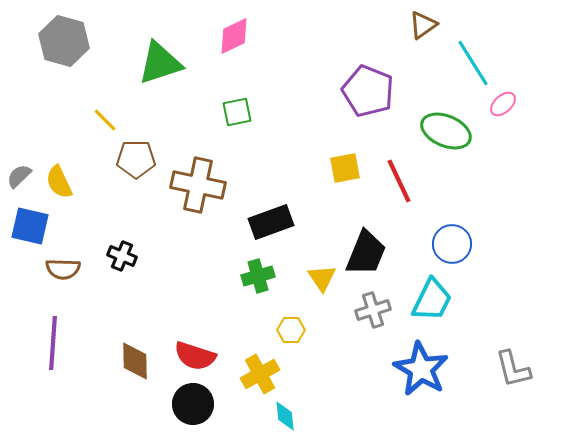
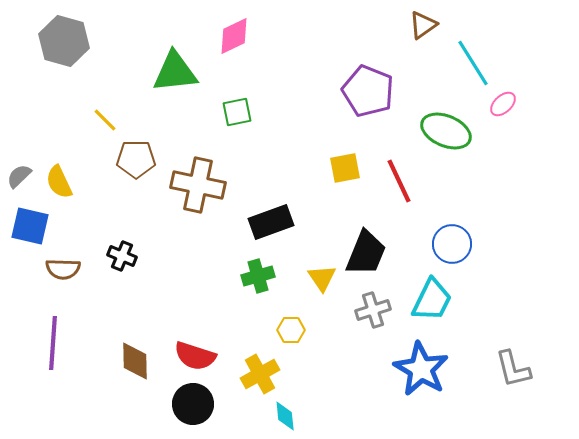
green triangle: moved 15 px right, 9 px down; rotated 12 degrees clockwise
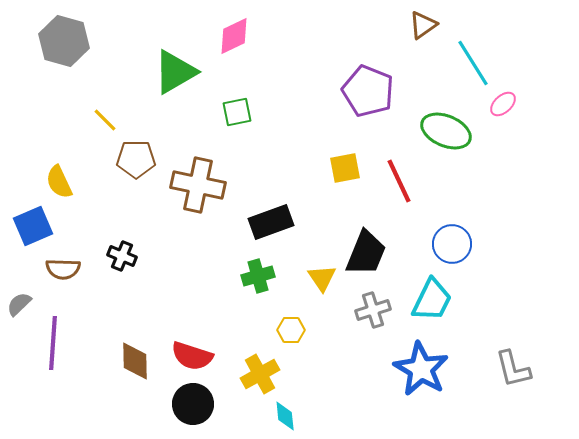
green triangle: rotated 24 degrees counterclockwise
gray semicircle: moved 128 px down
blue square: moved 3 px right; rotated 36 degrees counterclockwise
red semicircle: moved 3 px left
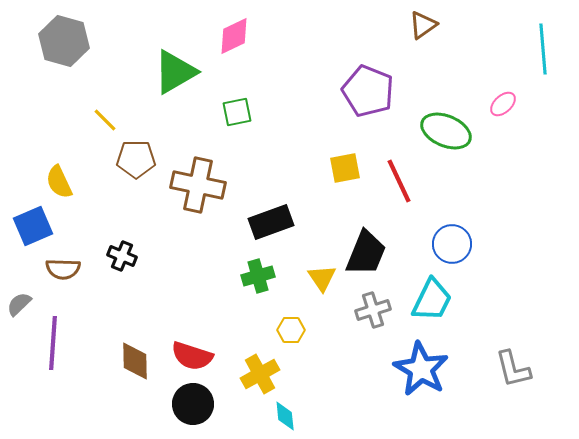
cyan line: moved 70 px right, 14 px up; rotated 27 degrees clockwise
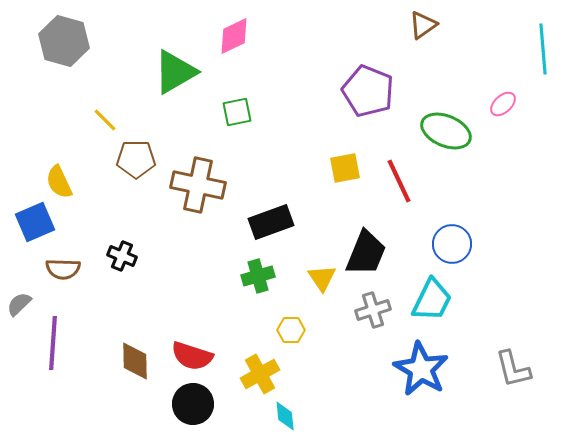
blue square: moved 2 px right, 4 px up
